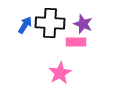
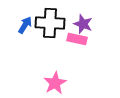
pink rectangle: moved 1 px right, 3 px up; rotated 12 degrees clockwise
pink star: moved 5 px left, 10 px down
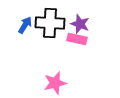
purple star: moved 3 px left
pink star: rotated 15 degrees clockwise
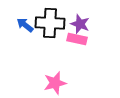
blue arrow: rotated 84 degrees counterclockwise
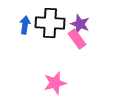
blue arrow: rotated 60 degrees clockwise
pink rectangle: rotated 42 degrees clockwise
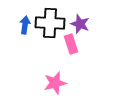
pink rectangle: moved 6 px left, 5 px down; rotated 18 degrees clockwise
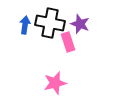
black cross: rotated 8 degrees clockwise
pink rectangle: moved 3 px left, 2 px up
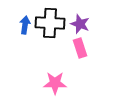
black cross: rotated 8 degrees counterclockwise
pink rectangle: moved 12 px right, 6 px down
pink star: rotated 15 degrees clockwise
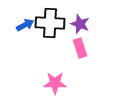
blue arrow: rotated 54 degrees clockwise
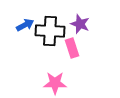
black cross: moved 8 px down
pink rectangle: moved 8 px left
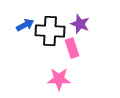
pink star: moved 4 px right, 4 px up
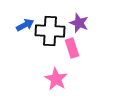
purple star: moved 1 px left, 1 px up
pink star: moved 3 px left; rotated 30 degrees clockwise
